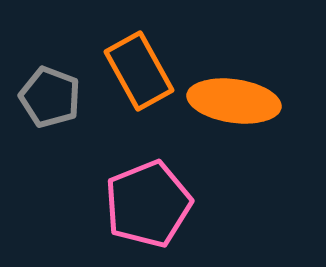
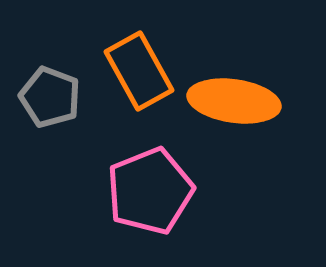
pink pentagon: moved 2 px right, 13 px up
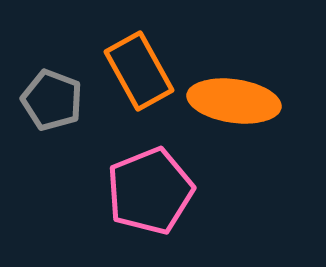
gray pentagon: moved 2 px right, 3 px down
